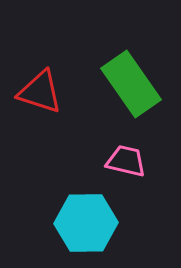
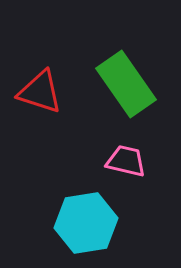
green rectangle: moved 5 px left
cyan hexagon: rotated 8 degrees counterclockwise
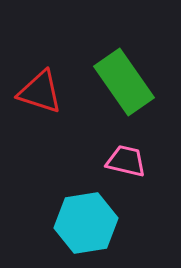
green rectangle: moved 2 px left, 2 px up
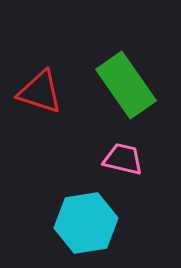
green rectangle: moved 2 px right, 3 px down
pink trapezoid: moved 3 px left, 2 px up
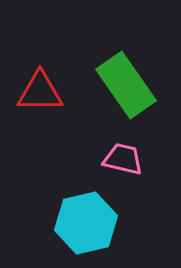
red triangle: rotated 18 degrees counterclockwise
cyan hexagon: rotated 4 degrees counterclockwise
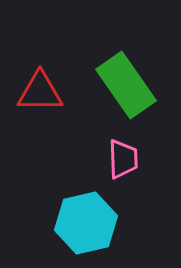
pink trapezoid: rotated 75 degrees clockwise
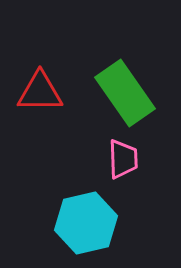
green rectangle: moved 1 px left, 8 px down
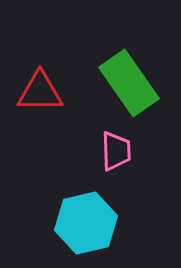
green rectangle: moved 4 px right, 10 px up
pink trapezoid: moved 7 px left, 8 px up
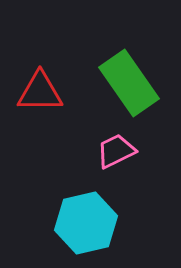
pink trapezoid: rotated 114 degrees counterclockwise
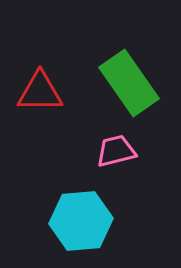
pink trapezoid: rotated 12 degrees clockwise
cyan hexagon: moved 5 px left, 2 px up; rotated 8 degrees clockwise
